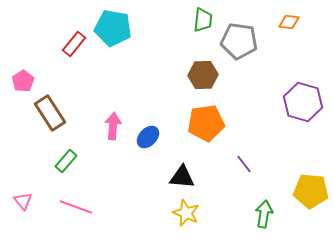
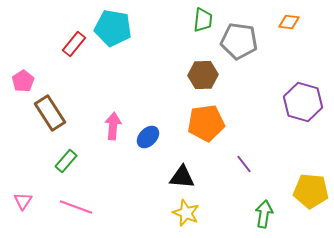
pink triangle: rotated 12 degrees clockwise
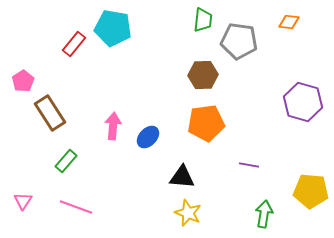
purple line: moved 5 px right, 1 px down; rotated 42 degrees counterclockwise
yellow star: moved 2 px right
